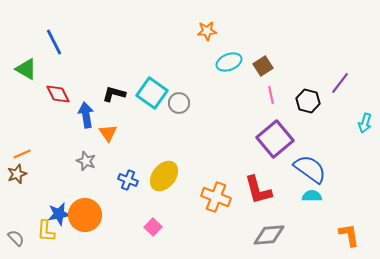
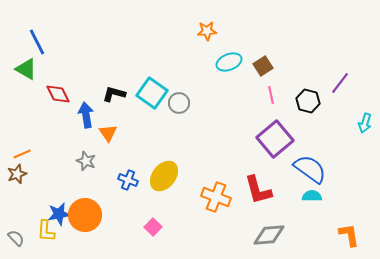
blue line: moved 17 px left
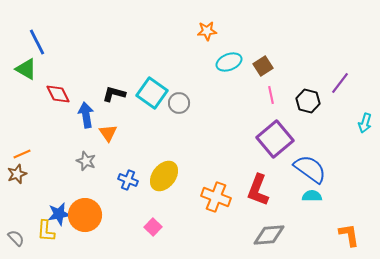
red L-shape: rotated 36 degrees clockwise
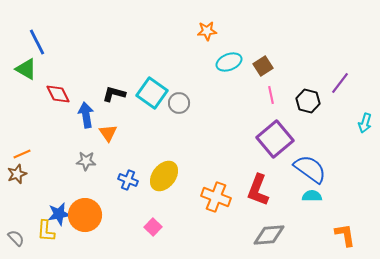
gray star: rotated 18 degrees counterclockwise
orange L-shape: moved 4 px left
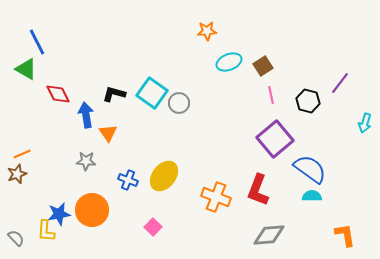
orange circle: moved 7 px right, 5 px up
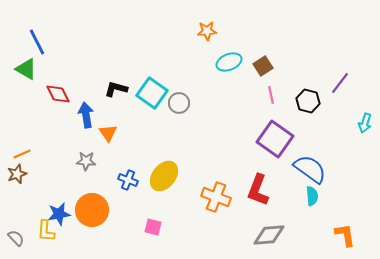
black L-shape: moved 2 px right, 5 px up
purple square: rotated 15 degrees counterclockwise
cyan semicircle: rotated 84 degrees clockwise
pink square: rotated 30 degrees counterclockwise
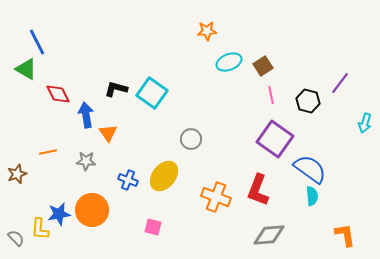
gray circle: moved 12 px right, 36 px down
orange line: moved 26 px right, 2 px up; rotated 12 degrees clockwise
yellow L-shape: moved 6 px left, 2 px up
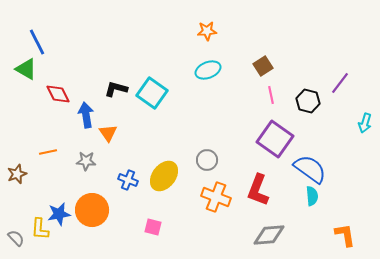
cyan ellipse: moved 21 px left, 8 px down
gray circle: moved 16 px right, 21 px down
